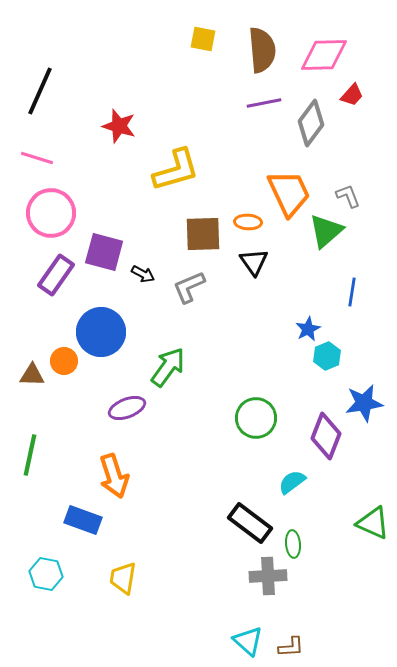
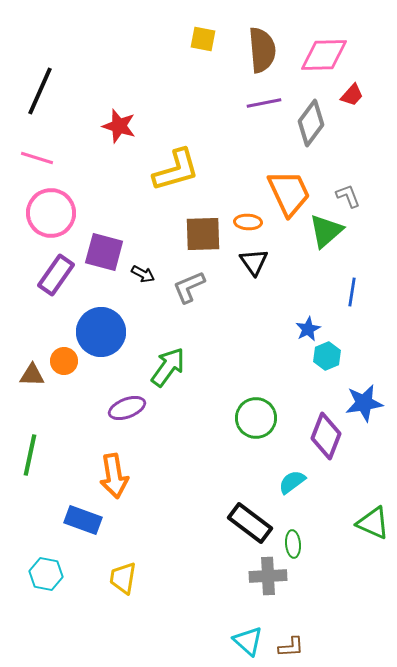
orange arrow at (114, 476): rotated 9 degrees clockwise
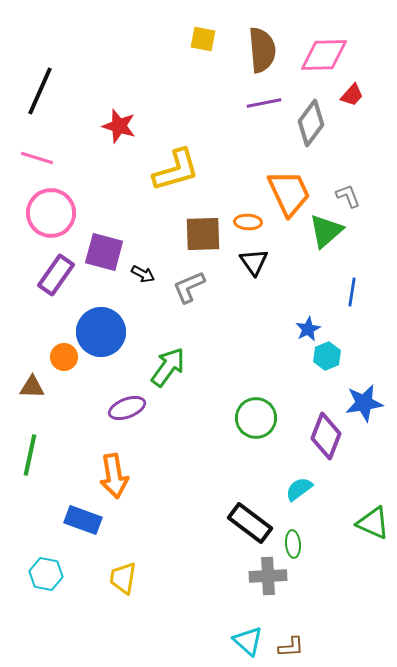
orange circle at (64, 361): moved 4 px up
brown triangle at (32, 375): moved 12 px down
cyan semicircle at (292, 482): moved 7 px right, 7 px down
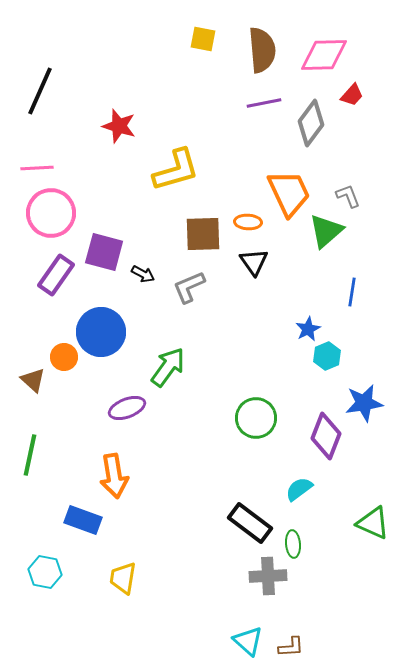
pink line at (37, 158): moved 10 px down; rotated 20 degrees counterclockwise
brown triangle at (32, 387): moved 1 px right, 7 px up; rotated 40 degrees clockwise
cyan hexagon at (46, 574): moved 1 px left, 2 px up
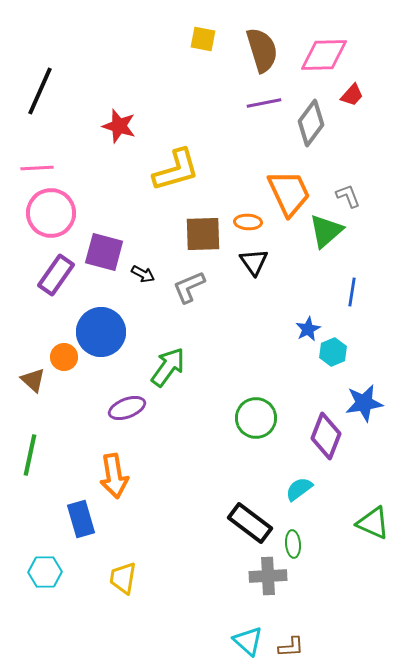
brown semicircle at (262, 50): rotated 12 degrees counterclockwise
cyan hexagon at (327, 356): moved 6 px right, 4 px up
blue rectangle at (83, 520): moved 2 px left, 1 px up; rotated 54 degrees clockwise
cyan hexagon at (45, 572): rotated 12 degrees counterclockwise
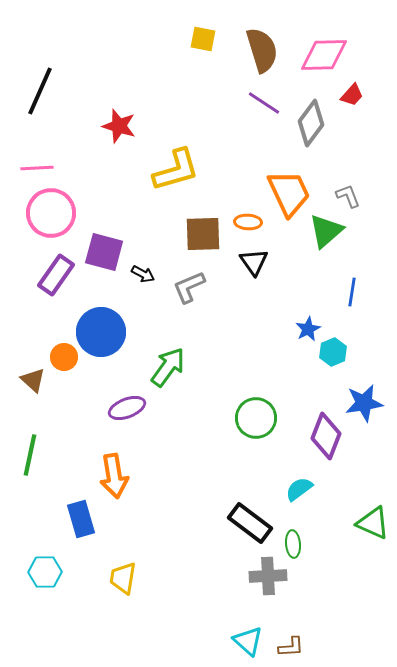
purple line at (264, 103): rotated 44 degrees clockwise
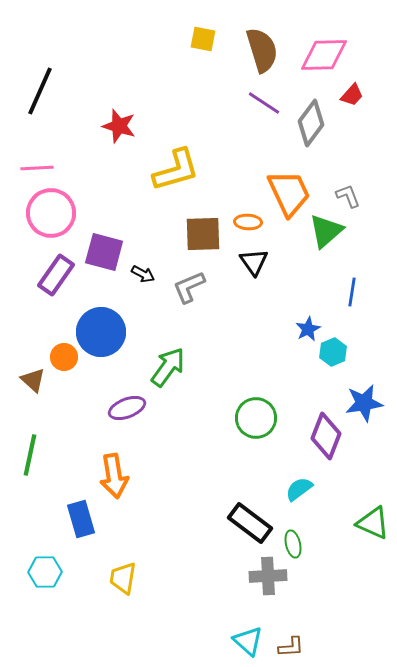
green ellipse at (293, 544): rotated 8 degrees counterclockwise
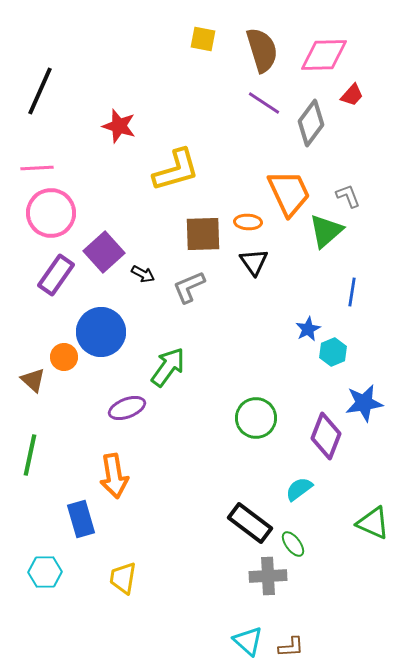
purple square at (104, 252): rotated 33 degrees clockwise
green ellipse at (293, 544): rotated 24 degrees counterclockwise
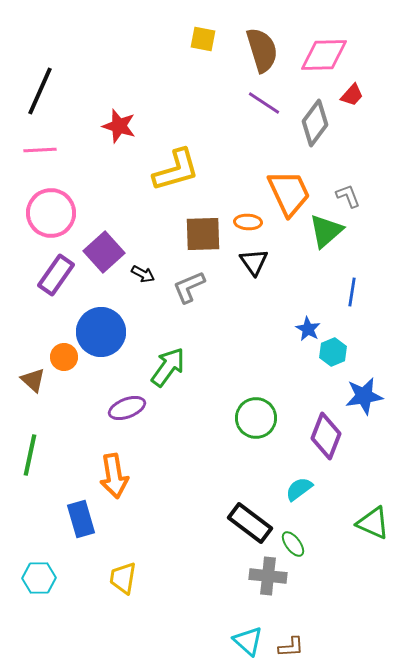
gray diamond at (311, 123): moved 4 px right
pink line at (37, 168): moved 3 px right, 18 px up
blue star at (308, 329): rotated 15 degrees counterclockwise
blue star at (364, 403): moved 7 px up
cyan hexagon at (45, 572): moved 6 px left, 6 px down
gray cross at (268, 576): rotated 9 degrees clockwise
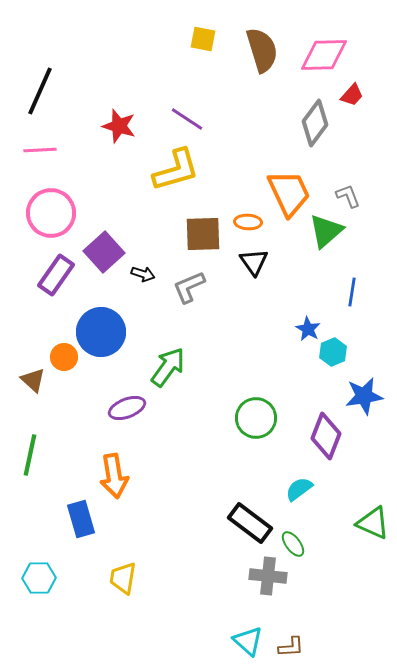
purple line at (264, 103): moved 77 px left, 16 px down
black arrow at (143, 274): rotated 10 degrees counterclockwise
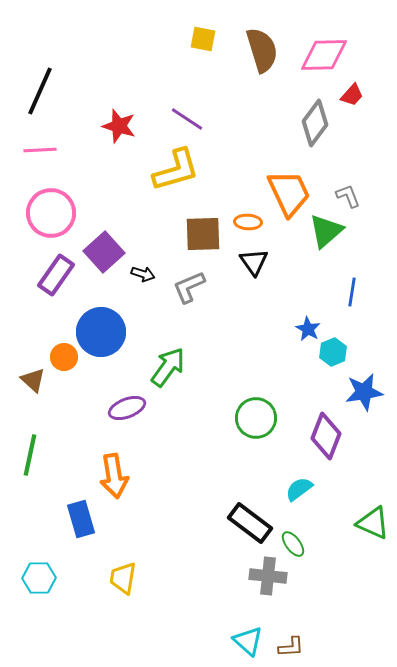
blue star at (364, 396): moved 4 px up
